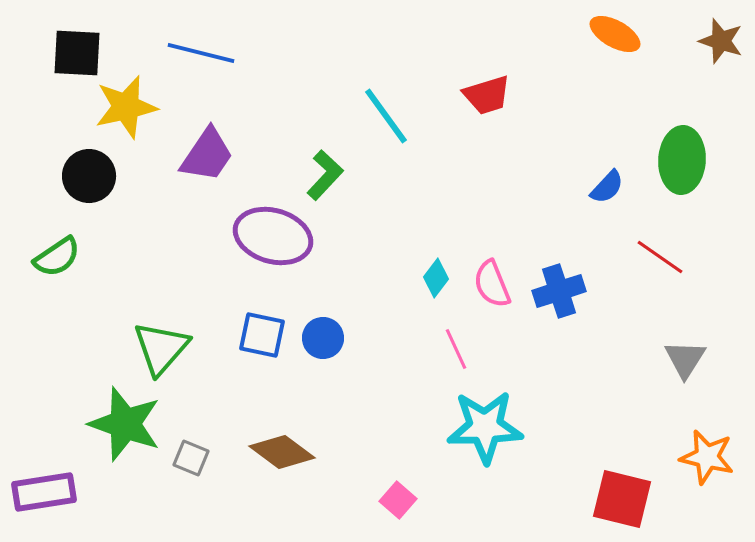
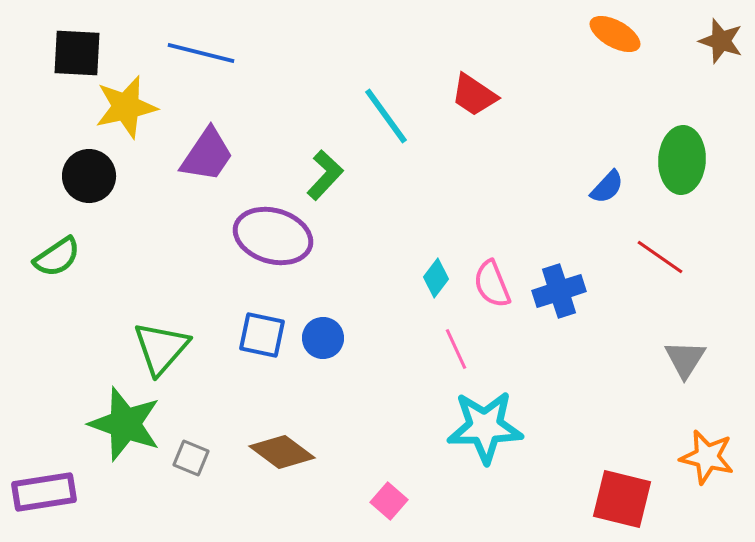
red trapezoid: moved 13 px left; rotated 51 degrees clockwise
pink square: moved 9 px left, 1 px down
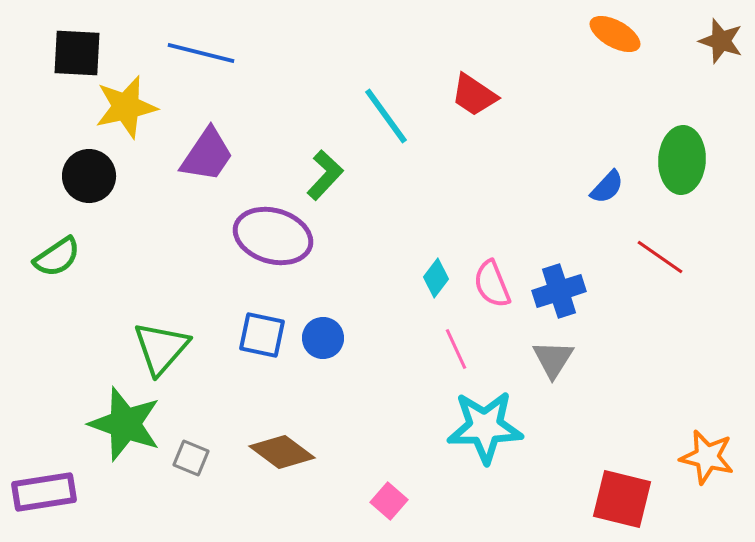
gray triangle: moved 132 px left
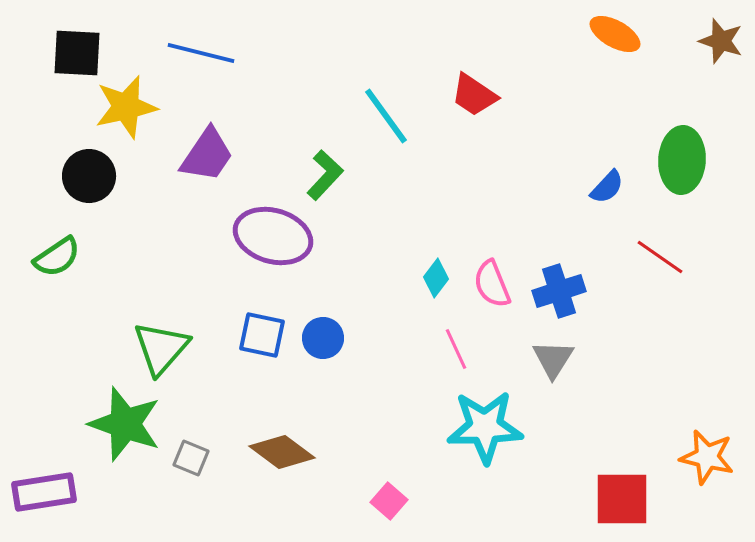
red square: rotated 14 degrees counterclockwise
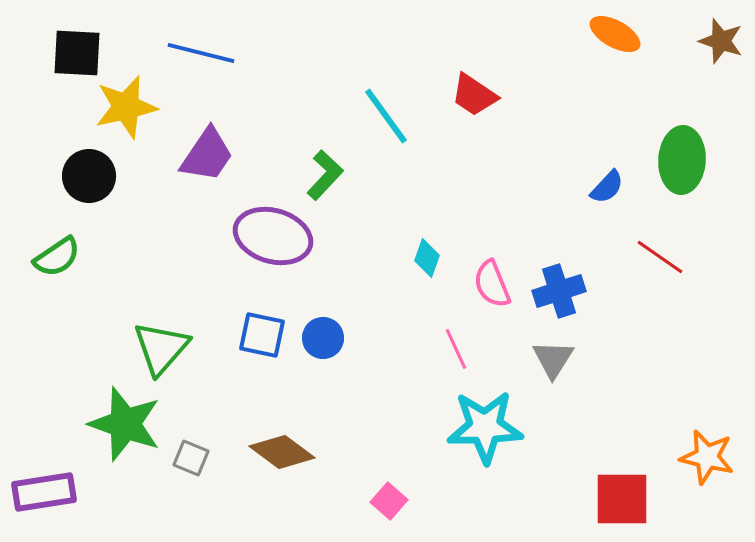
cyan diamond: moved 9 px left, 20 px up; rotated 18 degrees counterclockwise
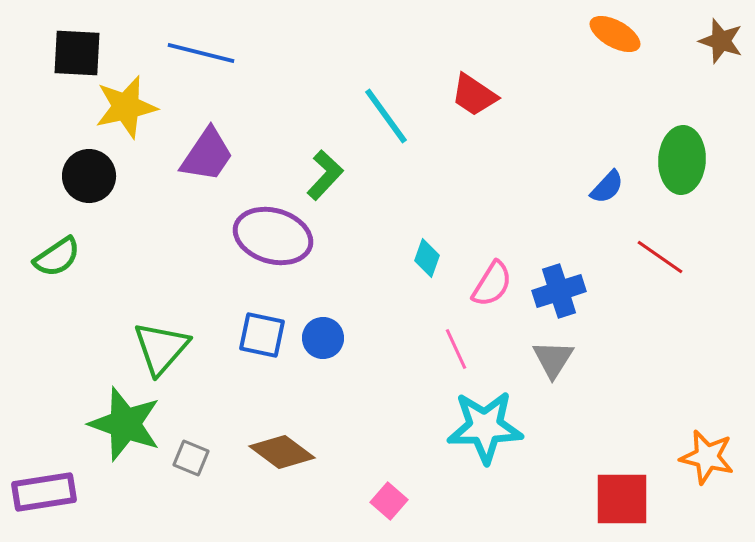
pink semicircle: rotated 126 degrees counterclockwise
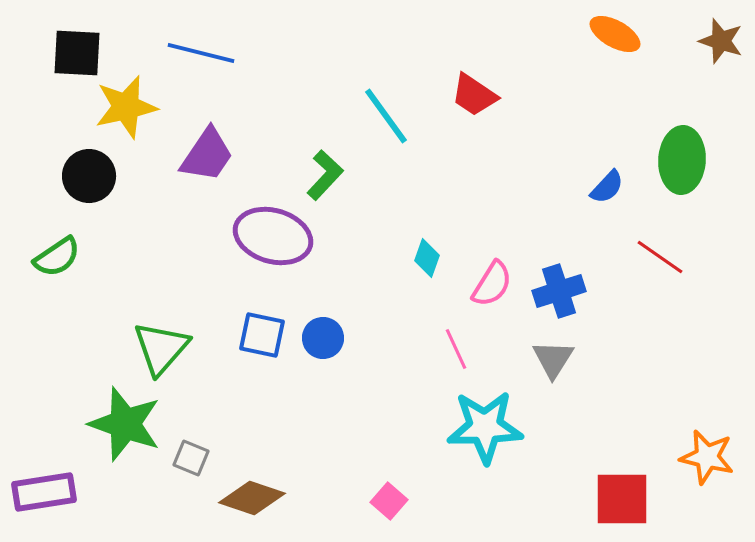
brown diamond: moved 30 px left, 46 px down; rotated 18 degrees counterclockwise
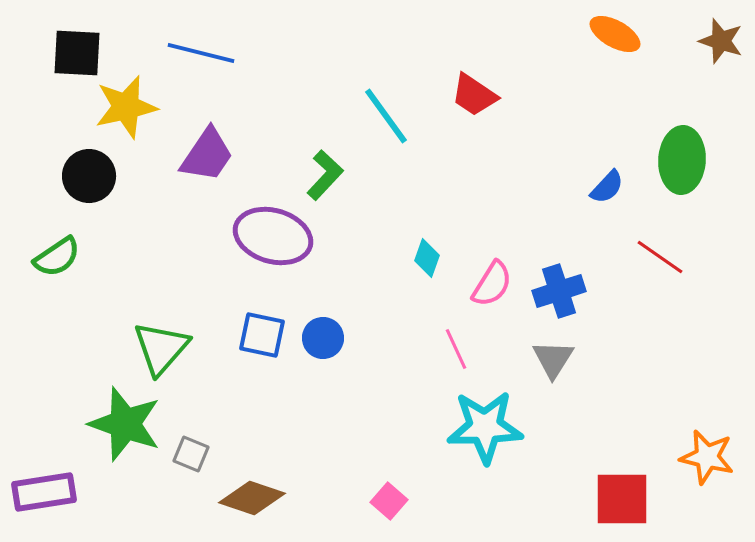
gray square: moved 4 px up
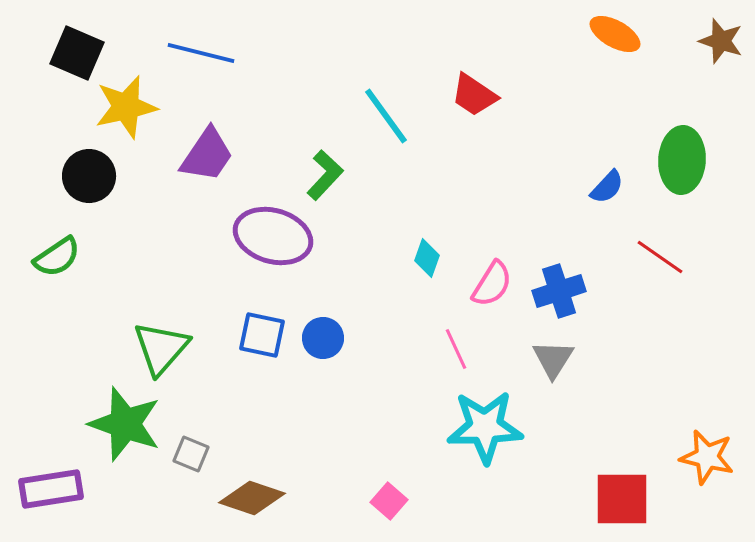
black square: rotated 20 degrees clockwise
purple rectangle: moved 7 px right, 3 px up
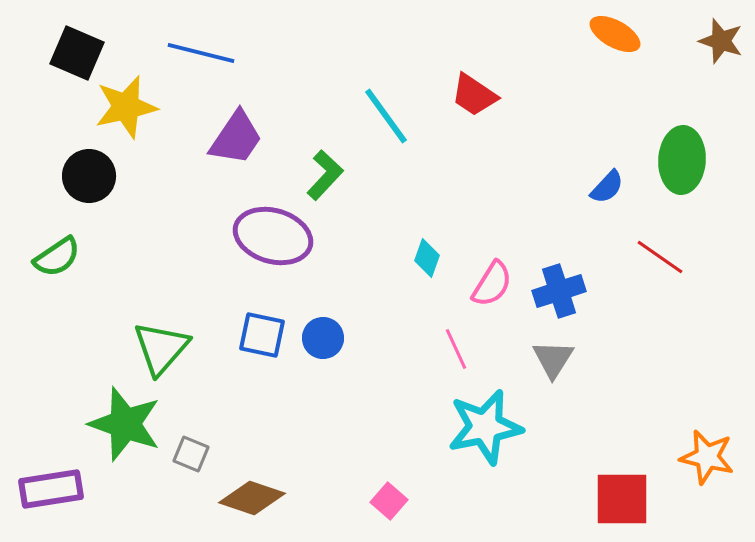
purple trapezoid: moved 29 px right, 17 px up
cyan star: rotated 10 degrees counterclockwise
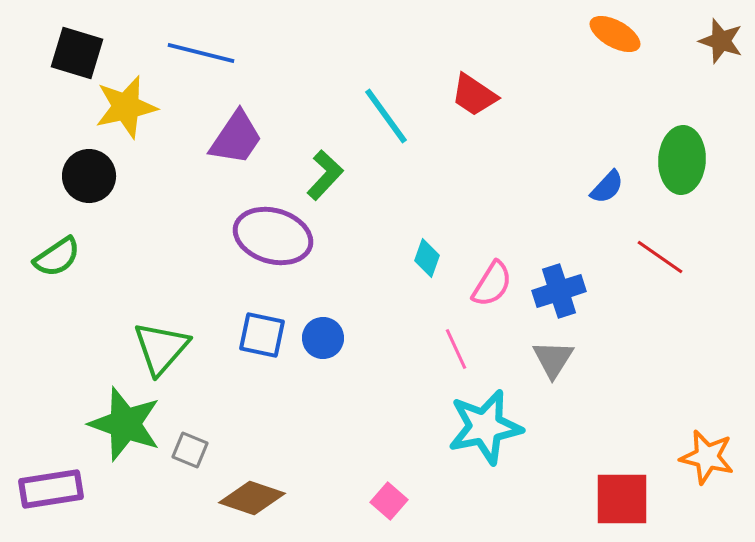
black square: rotated 6 degrees counterclockwise
gray square: moved 1 px left, 4 px up
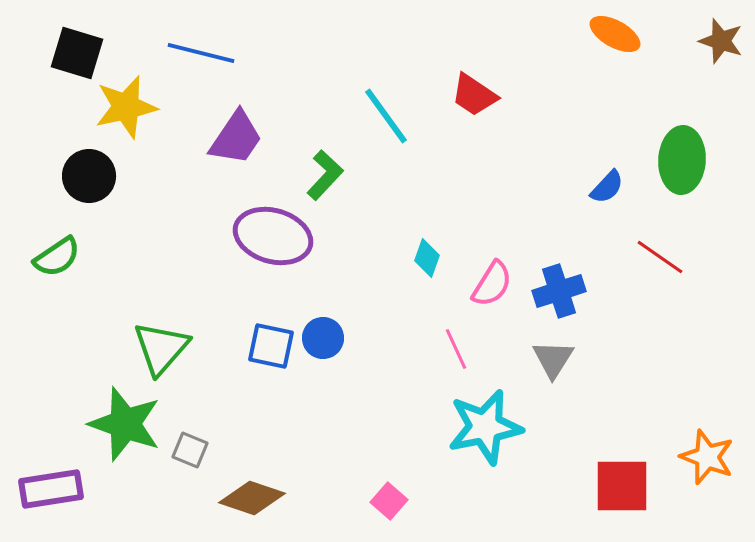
blue square: moved 9 px right, 11 px down
orange star: rotated 8 degrees clockwise
red square: moved 13 px up
